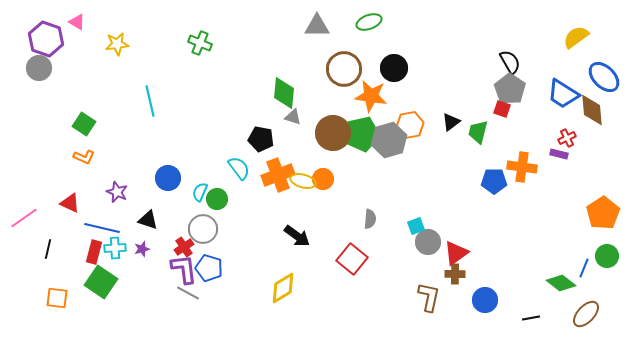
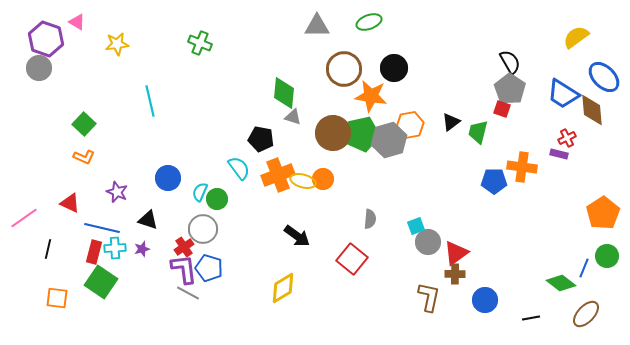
green square at (84, 124): rotated 10 degrees clockwise
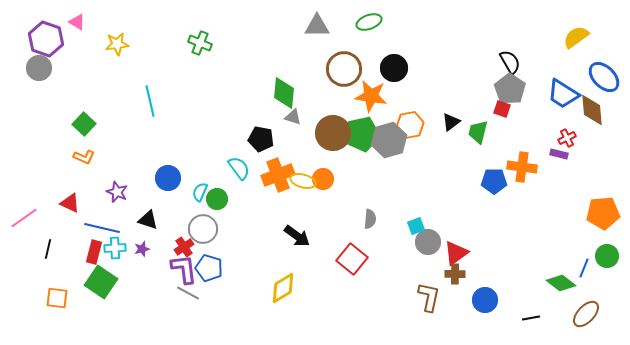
orange pentagon at (603, 213): rotated 28 degrees clockwise
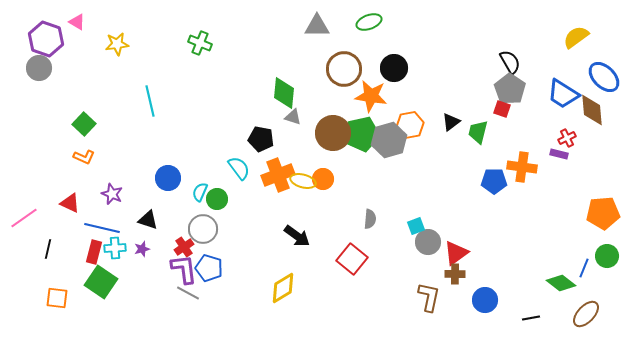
purple star at (117, 192): moved 5 px left, 2 px down
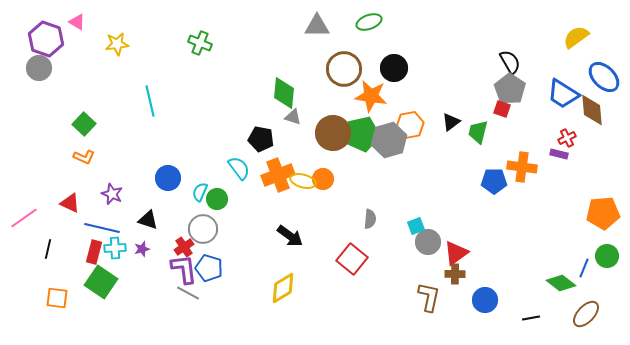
black arrow at (297, 236): moved 7 px left
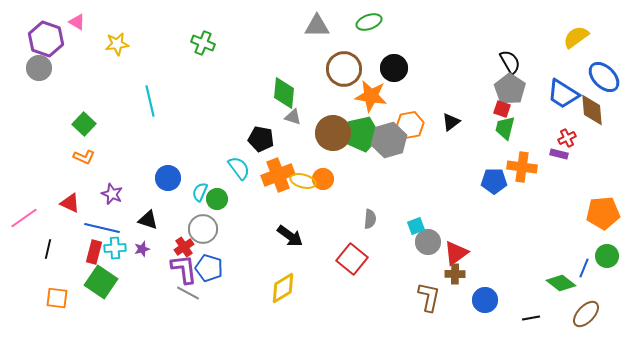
green cross at (200, 43): moved 3 px right
green trapezoid at (478, 132): moved 27 px right, 4 px up
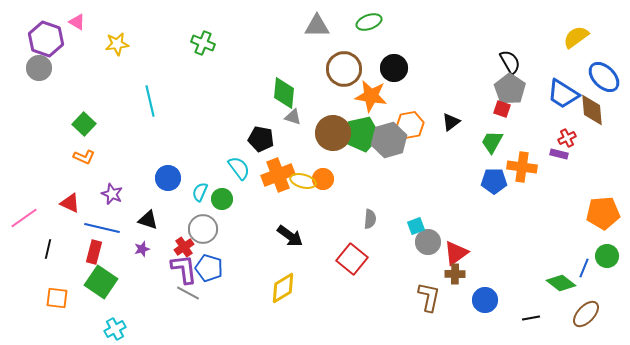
green trapezoid at (505, 128): moved 13 px left, 14 px down; rotated 15 degrees clockwise
green circle at (217, 199): moved 5 px right
cyan cross at (115, 248): moved 81 px down; rotated 25 degrees counterclockwise
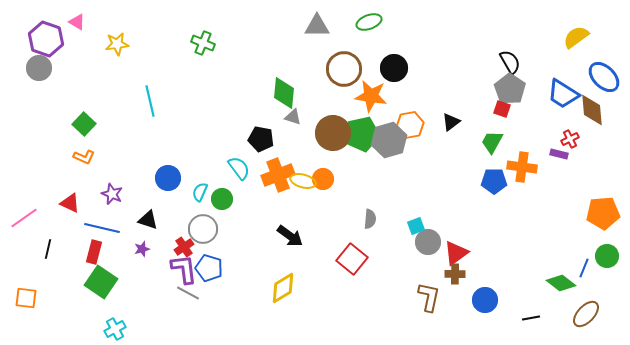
red cross at (567, 138): moved 3 px right, 1 px down
orange square at (57, 298): moved 31 px left
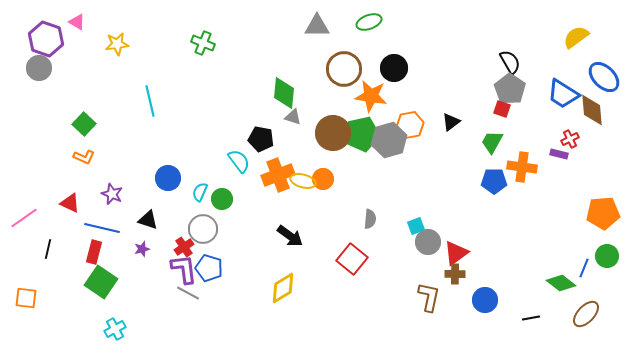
cyan semicircle at (239, 168): moved 7 px up
